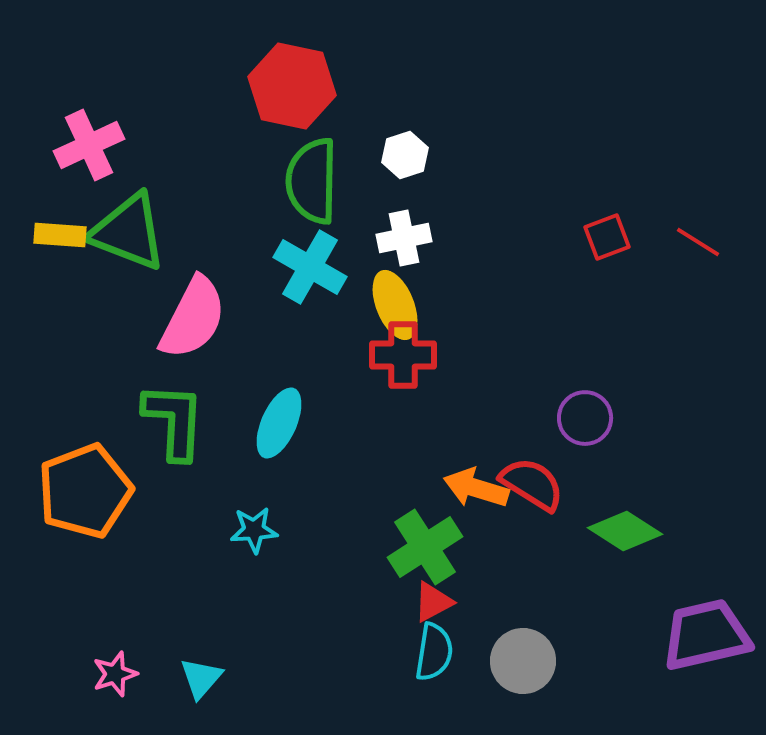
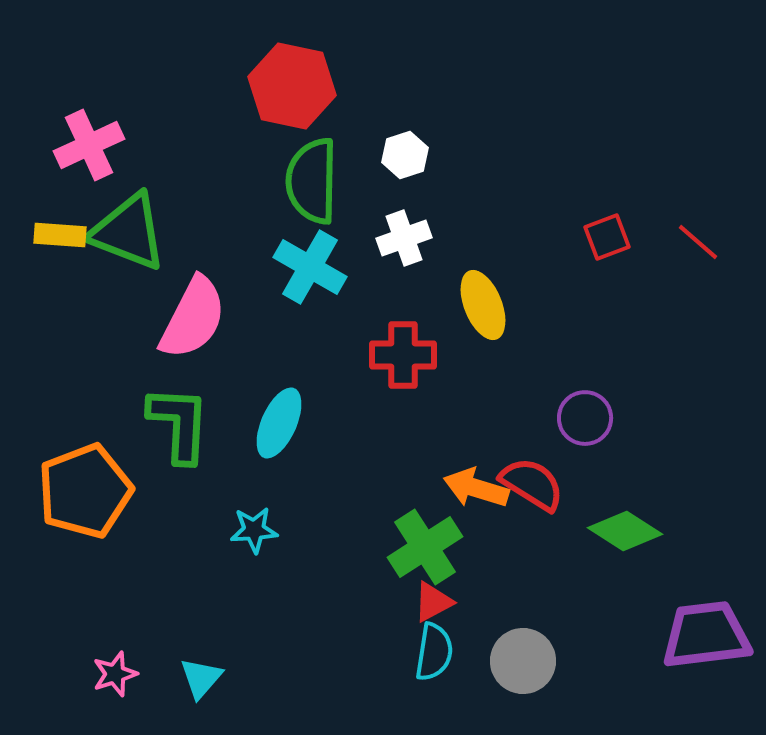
white cross: rotated 8 degrees counterclockwise
red line: rotated 9 degrees clockwise
yellow ellipse: moved 88 px right
green L-shape: moved 5 px right, 3 px down
purple trapezoid: rotated 6 degrees clockwise
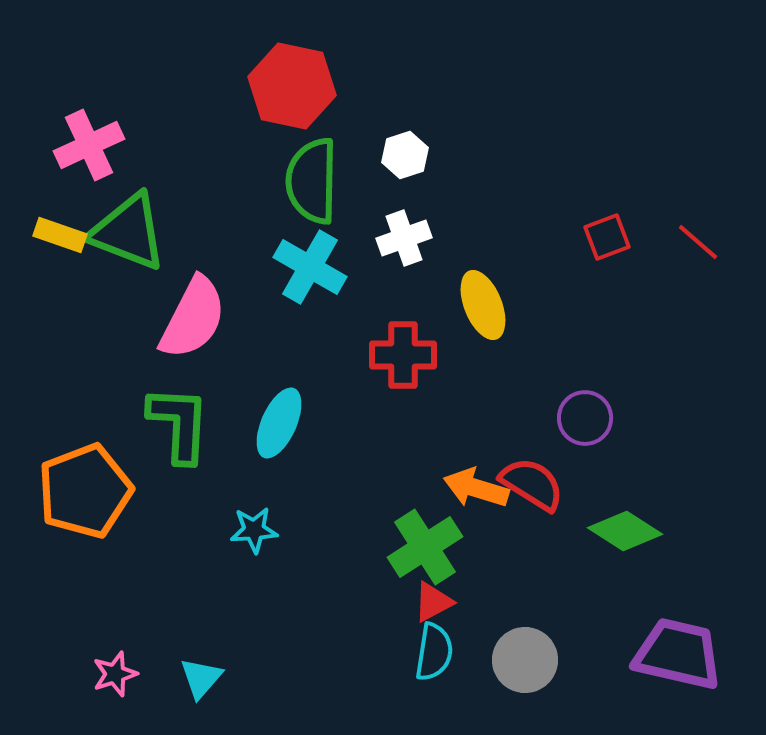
yellow rectangle: rotated 15 degrees clockwise
purple trapezoid: moved 28 px left, 19 px down; rotated 20 degrees clockwise
gray circle: moved 2 px right, 1 px up
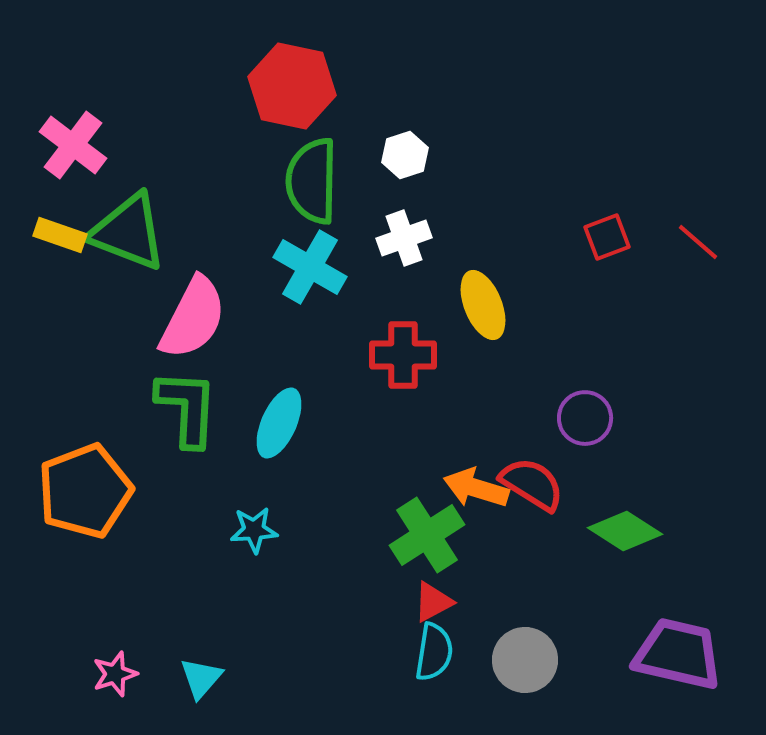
pink cross: moved 16 px left; rotated 28 degrees counterclockwise
green L-shape: moved 8 px right, 16 px up
green cross: moved 2 px right, 12 px up
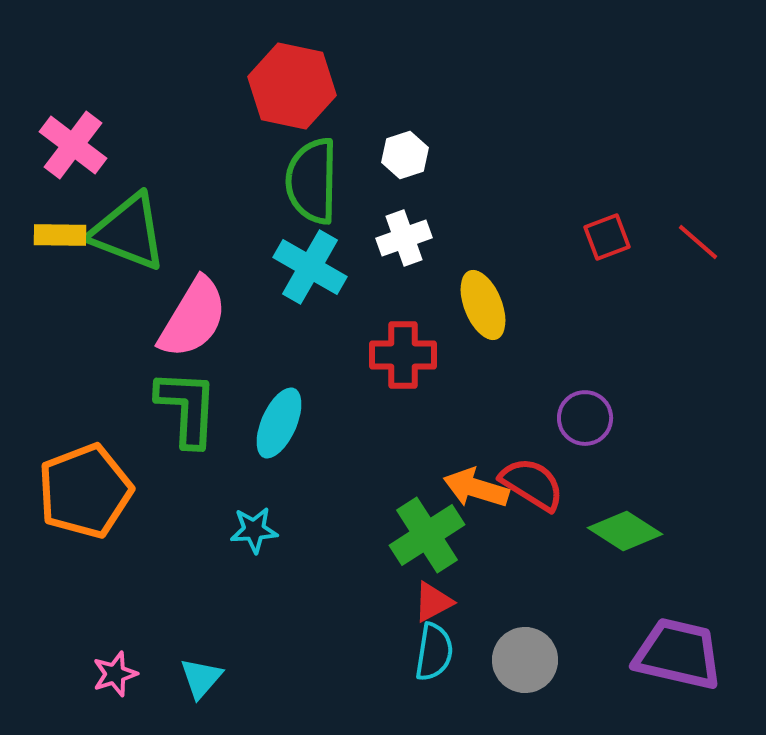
yellow rectangle: rotated 18 degrees counterclockwise
pink semicircle: rotated 4 degrees clockwise
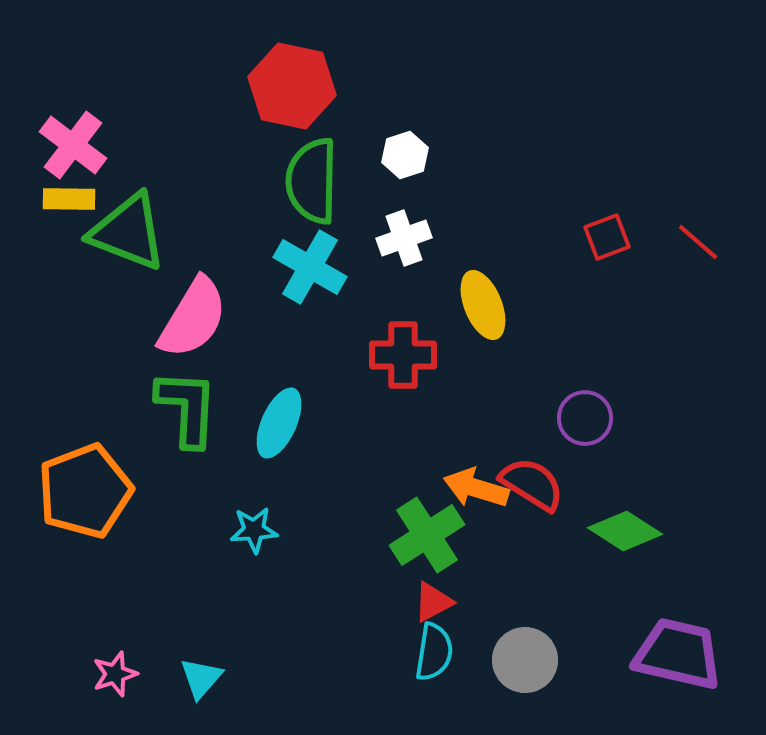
yellow rectangle: moved 9 px right, 36 px up
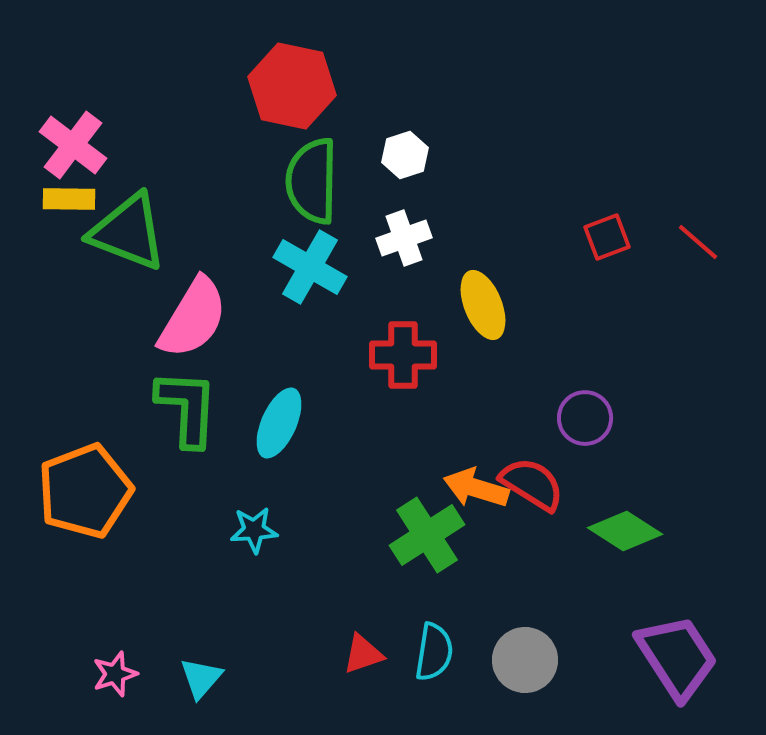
red triangle: moved 70 px left, 52 px down; rotated 9 degrees clockwise
purple trapezoid: moved 1 px left, 3 px down; rotated 44 degrees clockwise
